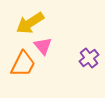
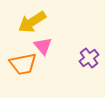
yellow arrow: moved 2 px right, 1 px up
orange trapezoid: rotated 52 degrees clockwise
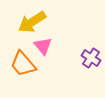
purple cross: moved 2 px right; rotated 18 degrees counterclockwise
orange trapezoid: rotated 60 degrees clockwise
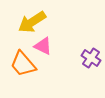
pink triangle: rotated 24 degrees counterclockwise
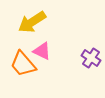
pink triangle: moved 1 px left, 5 px down
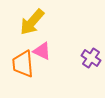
yellow arrow: rotated 16 degrees counterclockwise
orange trapezoid: rotated 36 degrees clockwise
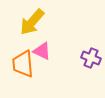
purple cross: rotated 12 degrees counterclockwise
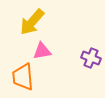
pink triangle: rotated 36 degrees counterclockwise
orange trapezoid: moved 13 px down
